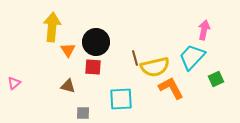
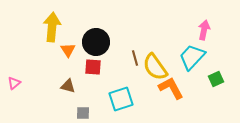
yellow semicircle: rotated 68 degrees clockwise
cyan square: rotated 15 degrees counterclockwise
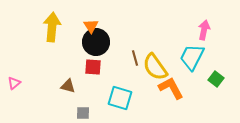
orange triangle: moved 23 px right, 24 px up
cyan trapezoid: rotated 16 degrees counterclockwise
green square: rotated 28 degrees counterclockwise
cyan square: moved 1 px left, 1 px up; rotated 35 degrees clockwise
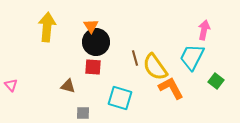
yellow arrow: moved 5 px left
green square: moved 2 px down
pink triangle: moved 3 px left, 2 px down; rotated 32 degrees counterclockwise
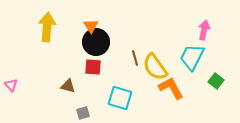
gray square: rotated 16 degrees counterclockwise
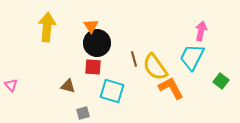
pink arrow: moved 3 px left, 1 px down
black circle: moved 1 px right, 1 px down
brown line: moved 1 px left, 1 px down
green square: moved 5 px right
cyan square: moved 8 px left, 7 px up
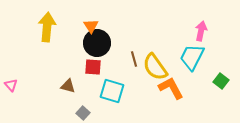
gray square: rotated 32 degrees counterclockwise
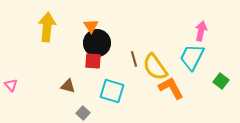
red square: moved 6 px up
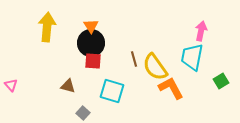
black circle: moved 6 px left
cyan trapezoid: rotated 16 degrees counterclockwise
green square: rotated 21 degrees clockwise
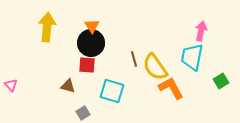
orange triangle: moved 1 px right
red square: moved 6 px left, 4 px down
gray square: rotated 16 degrees clockwise
